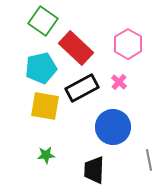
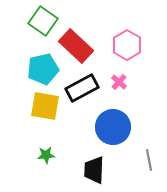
pink hexagon: moved 1 px left, 1 px down
red rectangle: moved 2 px up
cyan pentagon: moved 2 px right, 1 px down
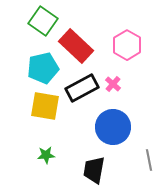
cyan pentagon: moved 1 px up
pink cross: moved 6 px left, 2 px down
black trapezoid: rotated 8 degrees clockwise
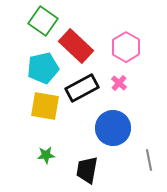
pink hexagon: moved 1 px left, 2 px down
pink cross: moved 6 px right, 1 px up
blue circle: moved 1 px down
black trapezoid: moved 7 px left
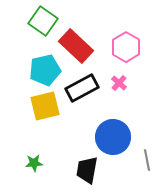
cyan pentagon: moved 2 px right, 2 px down
yellow square: rotated 24 degrees counterclockwise
blue circle: moved 9 px down
green star: moved 12 px left, 8 px down
gray line: moved 2 px left
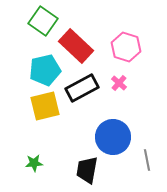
pink hexagon: rotated 12 degrees counterclockwise
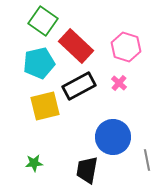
cyan pentagon: moved 6 px left, 7 px up
black rectangle: moved 3 px left, 2 px up
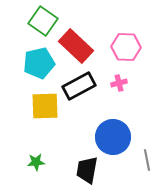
pink hexagon: rotated 16 degrees counterclockwise
pink cross: rotated 35 degrees clockwise
yellow square: rotated 12 degrees clockwise
green star: moved 2 px right, 1 px up
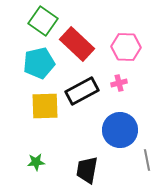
red rectangle: moved 1 px right, 2 px up
black rectangle: moved 3 px right, 5 px down
blue circle: moved 7 px right, 7 px up
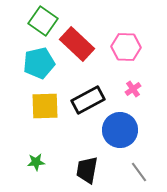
pink cross: moved 14 px right, 6 px down; rotated 21 degrees counterclockwise
black rectangle: moved 6 px right, 9 px down
gray line: moved 8 px left, 12 px down; rotated 25 degrees counterclockwise
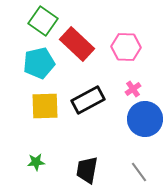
blue circle: moved 25 px right, 11 px up
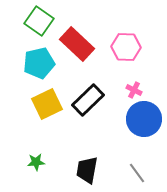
green square: moved 4 px left
pink cross: moved 1 px right, 1 px down; rotated 28 degrees counterclockwise
black rectangle: rotated 16 degrees counterclockwise
yellow square: moved 2 px right, 2 px up; rotated 24 degrees counterclockwise
blue circle: moved 1 px left
gray line: moved 2 px left, 1 px down
